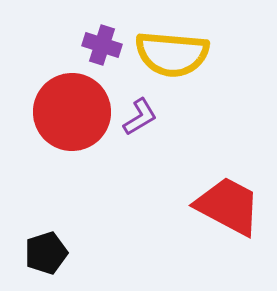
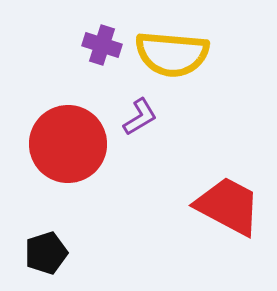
red circle: moved 4 px left, 32 px down
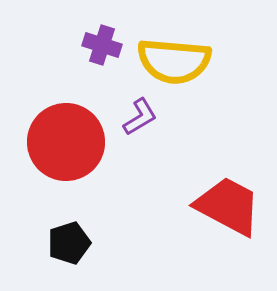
yellow semicircle: moved 2 px right, 7 px down
red circle: moved 2 px left, 2 px up
black pentagon: moved 23 px right, 10 px up
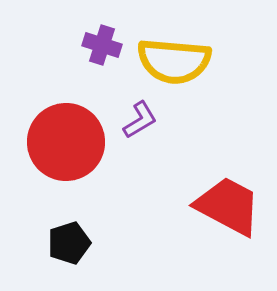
purple L-shape: moved 3 px down
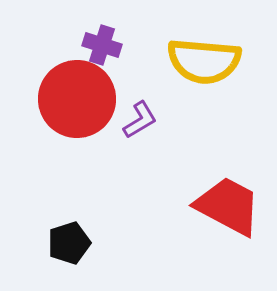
yellow semicircle: moved 30 px right
red circle: moved 11 px right, 43 px up
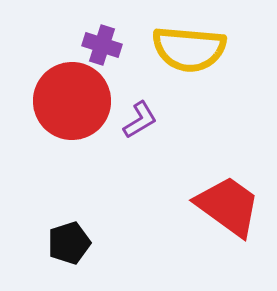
yellow semicircle: moved 15 px left, 12 px up
red circle: moved 5 px left, 2 px down
red trapezoid: rotated 8 degrees clockwise
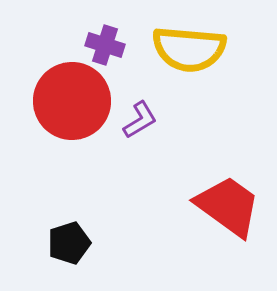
purple cross: moved 3 px right
